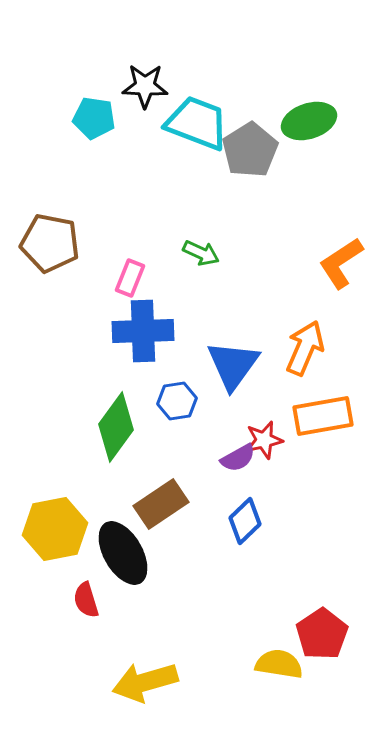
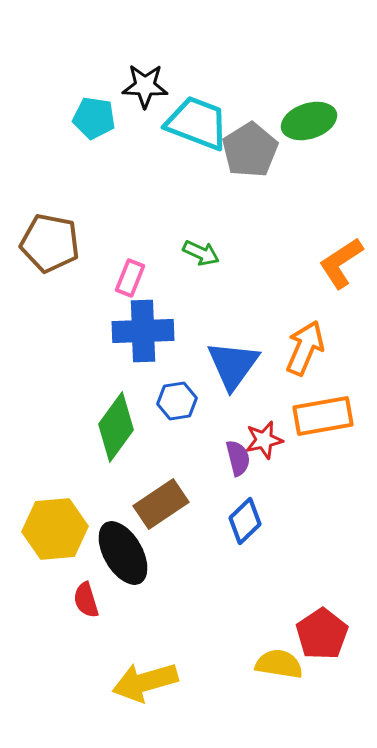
purple semicircle: rotated 75 degrees counterclockwise
yellow hexagon: rotated 6 degrees clockwise
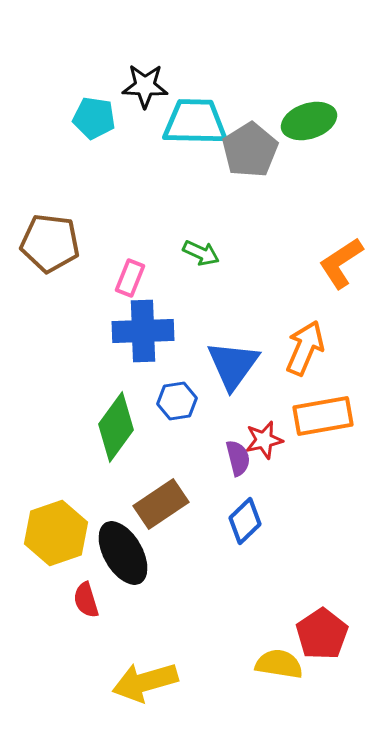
cyan trapezoid: moved 2 px left, 1 px up; rotated 20 degrees counterclockwise
brown pentagon: rotated 4 degrees counterclockwise
yellow hexagon: moved 1 px right, 4 px down; rotated 14 degrees counterclockwise
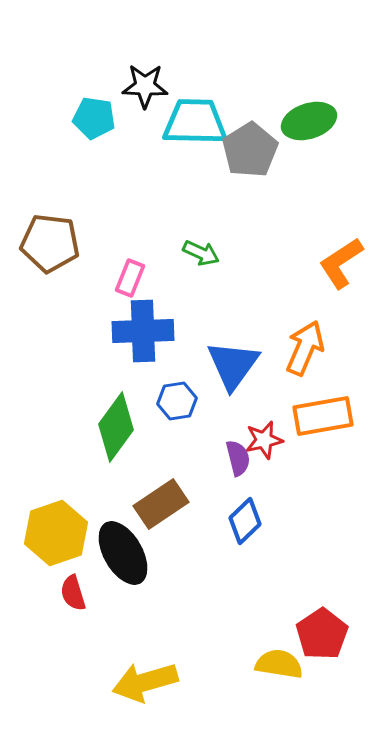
red semicircle: moved 13 px left, 7 px up
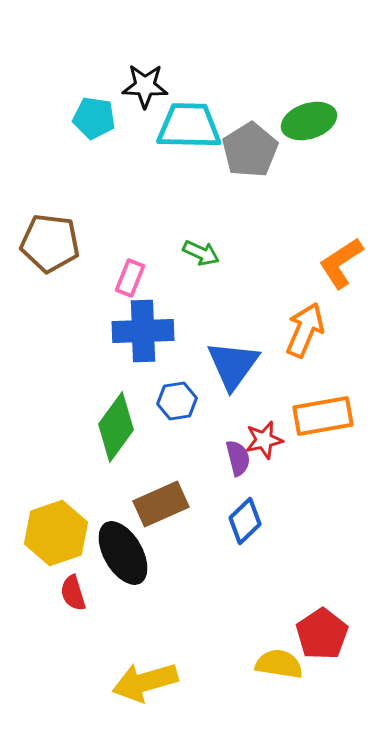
cyan trapezoid: moved 6 px left, 4 px down
orange arrow: moved 18 px up
brown rectangle: rotated 10 degrees clockwise
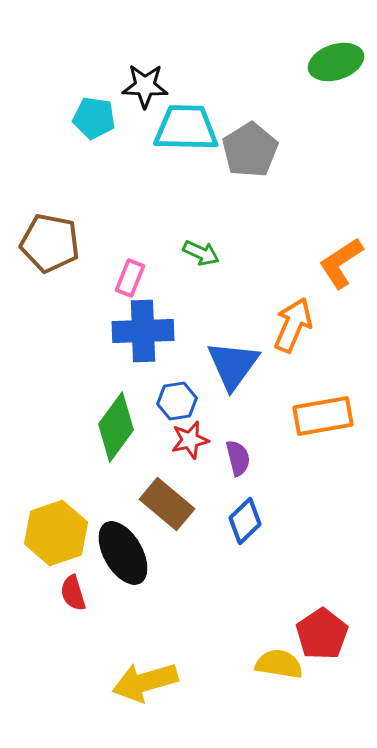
green ellipse: moved 27 px right, 59 px up
cyan trapezoid: moved 3 px left, 2 px down
brown pentagon: rotated 4 degrees clockwise
orange arrow: moved 12 px left, 5 px up
red star: moved 74 px left
brown rectangle: moved 6 px right; rotated 64 degrees clockwise
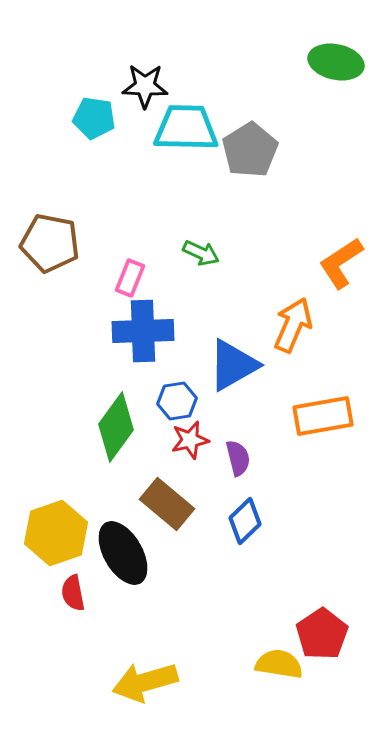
green ellipse: rotated 30 degrees clockwise
blue triangle: rotated 24 degrees clockwise
red semicircle: rotated 6 degrees clockwise
